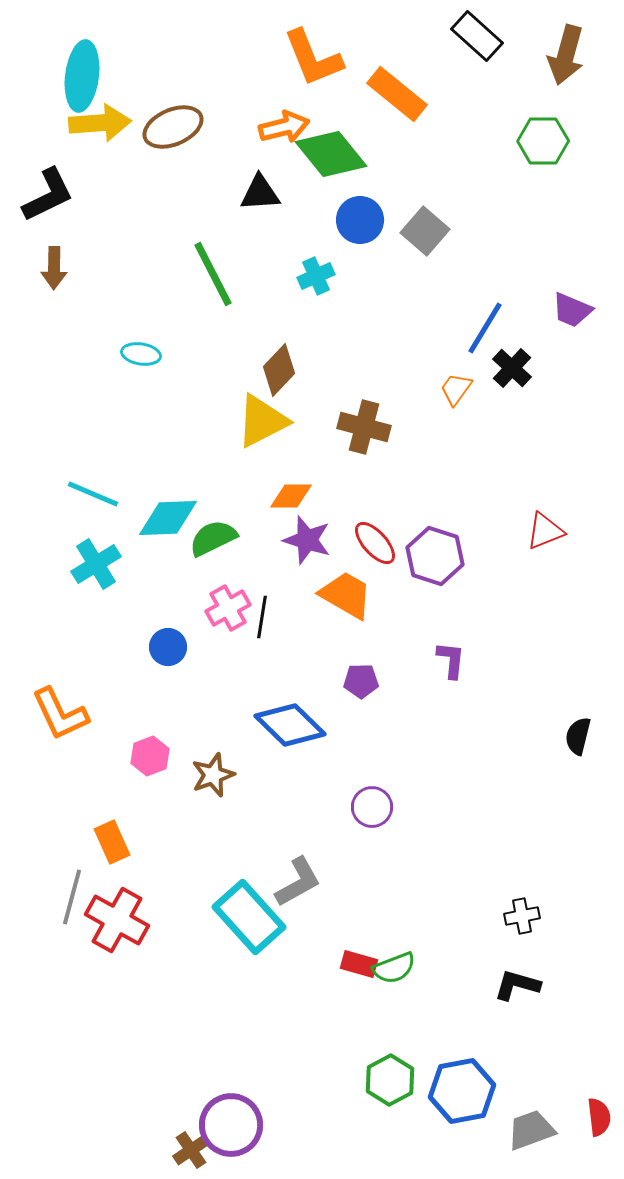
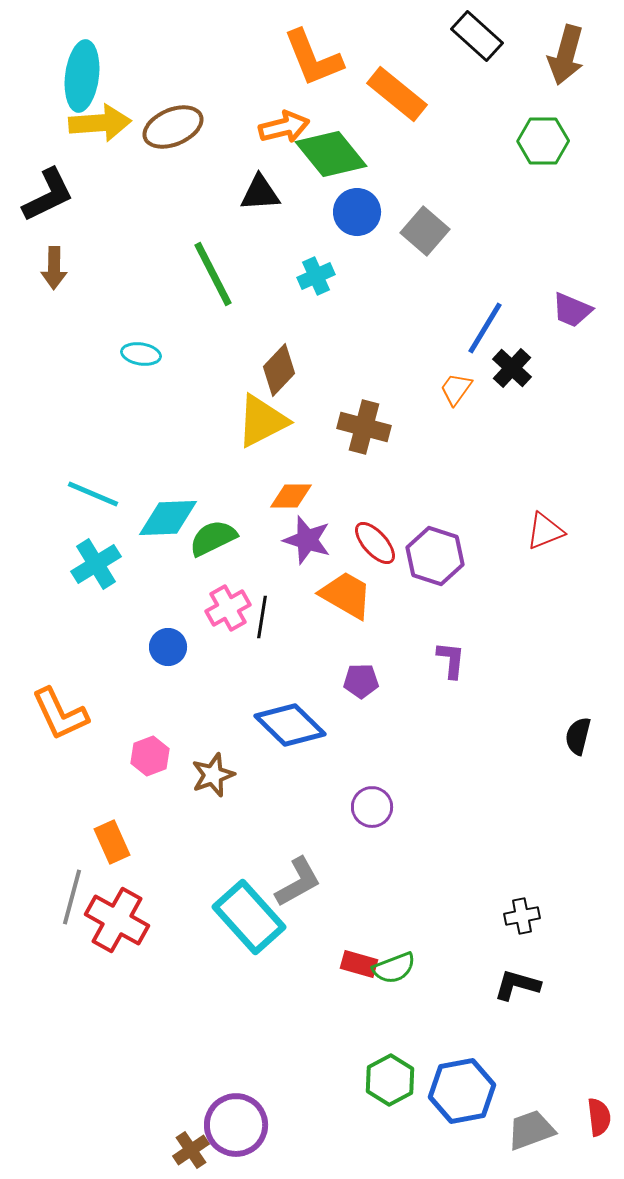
blue circle at (360, 220): moved 3 px left, 8 px up
purple circle at (231, 1125): moved 5 px right
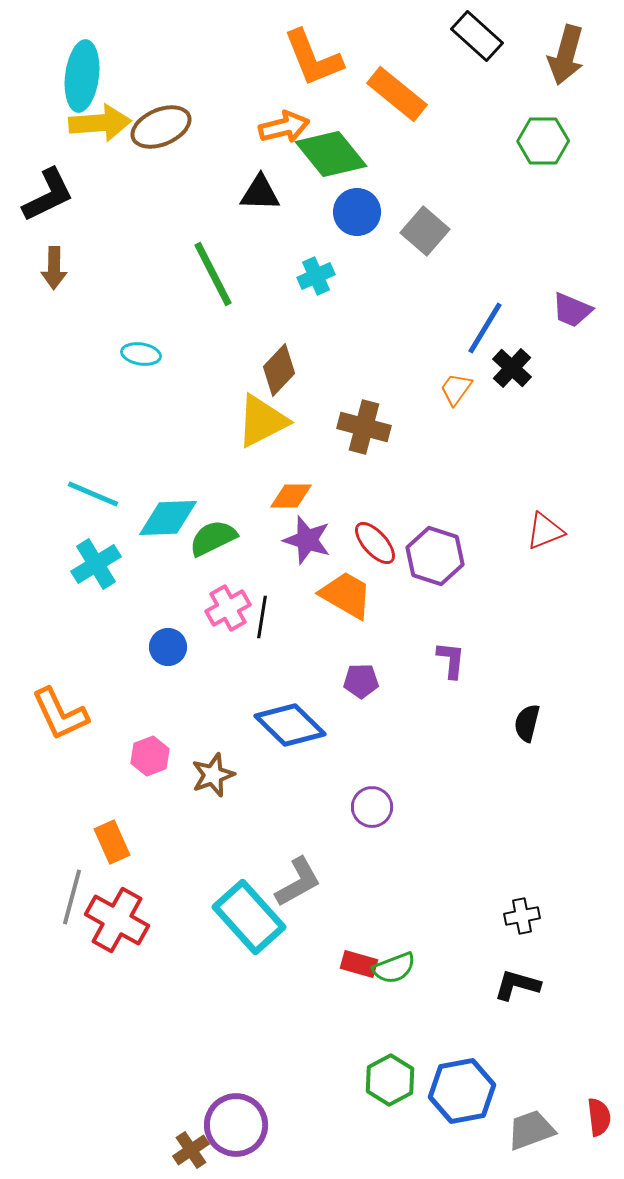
brown ellipse at (173, 127): moved 12 px left
black triangle at (260, 193): rotated 6 degrees clockwise
black semicircle at (578, 736): moved 51 px left, 13 px up
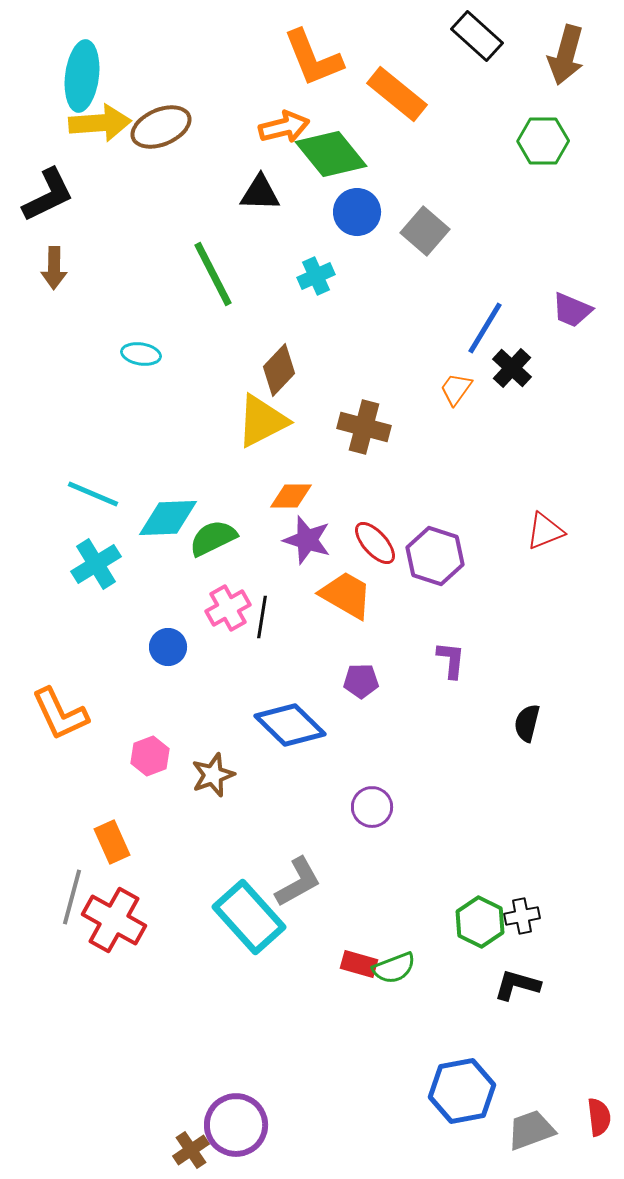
red cross at (117, 920): moved 3 px left
green hexagon at (390, 1080): moved 90 px right, 158 px up; rotated 6 degrees counterclockwise
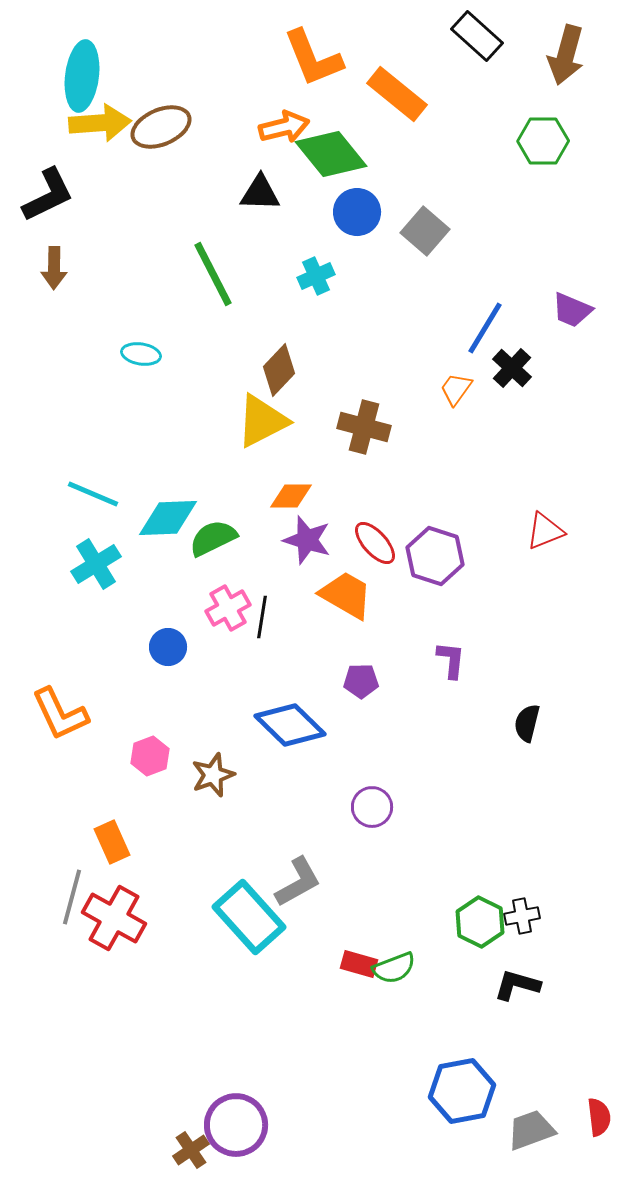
red cross at (114, 920): moved 2 px up
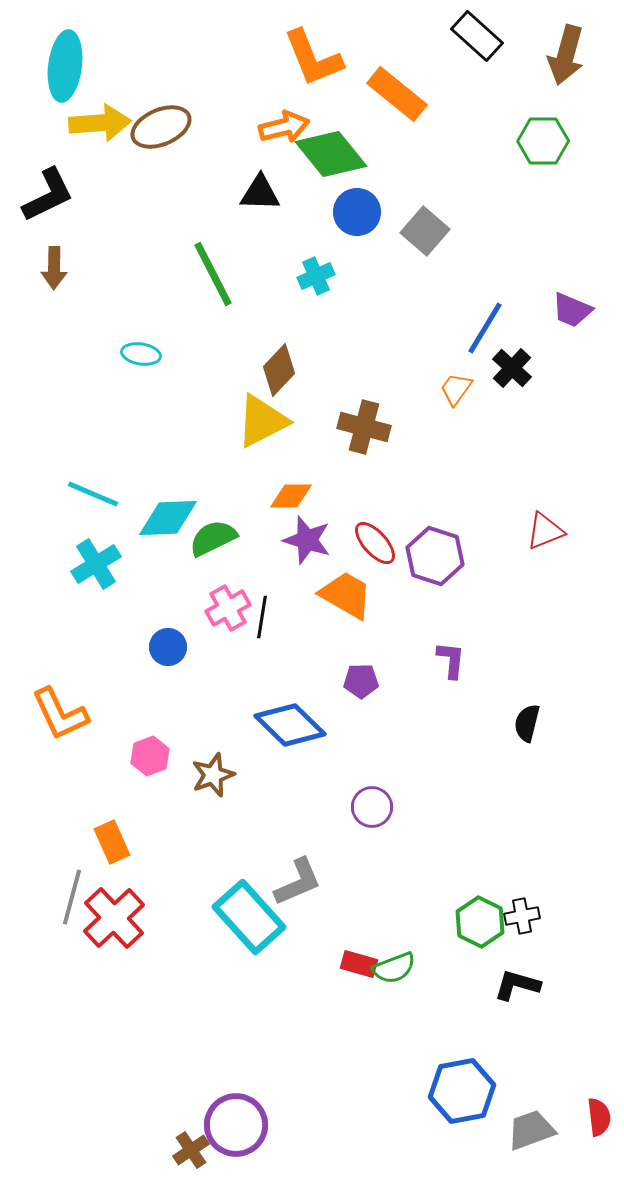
cyan ellipse at (82, 76): moved 17 px left, 10 px up
gray L-shape at (298, 882): rotated 6 degrees clockwise
red cross at (114, 918): rotated 18 degrees clockwise
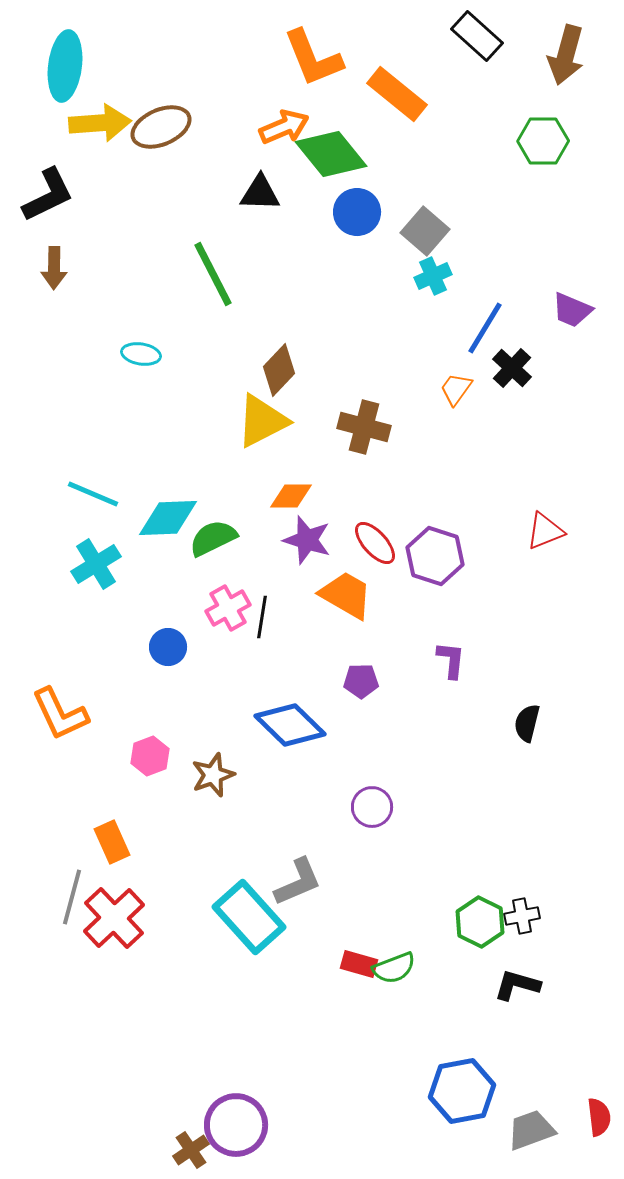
orange arrow at (284, 127): rotated 9 degrees counterclockwise
cyan cross at (316, 276): moved 117 px right
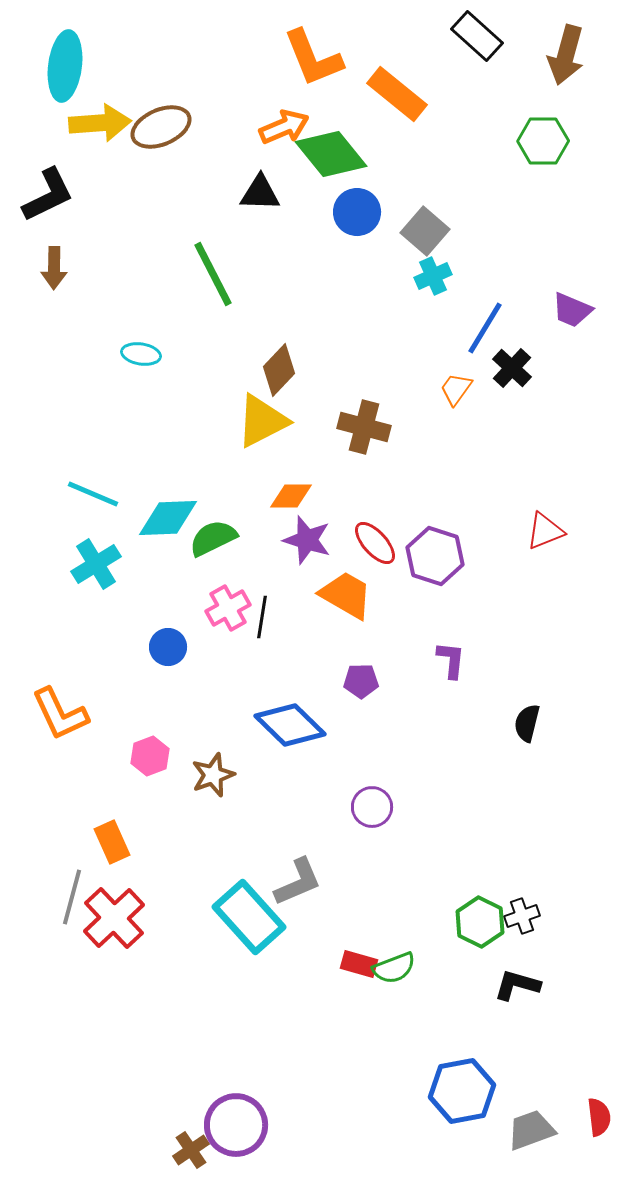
black cross at (522, 916): rotated 8 degrees counterclockwise
